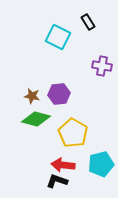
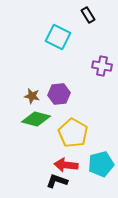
black rectangle: moved 7 px up
red arrow: moved 3 px right
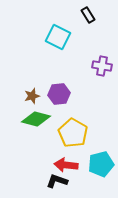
brown star: rotated 28 degrees counterclockwise
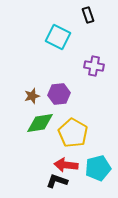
black rectangle: rotated 14 degrees clockwise
purple cross: moved 8 px left
green diamond: moved 4 px right, 4 px down; rotated 24 degrees counterclockwise
cyan pentagon: moved 3 px left, 4 px down
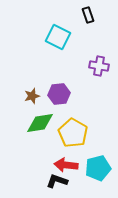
purple cross: moved 5 px right
